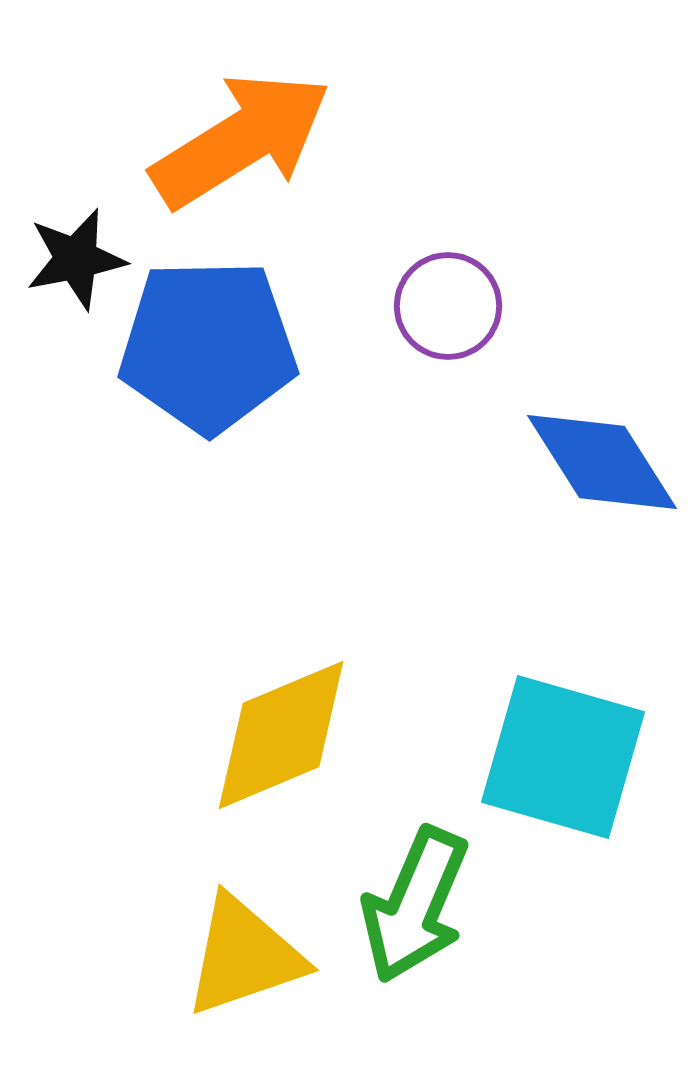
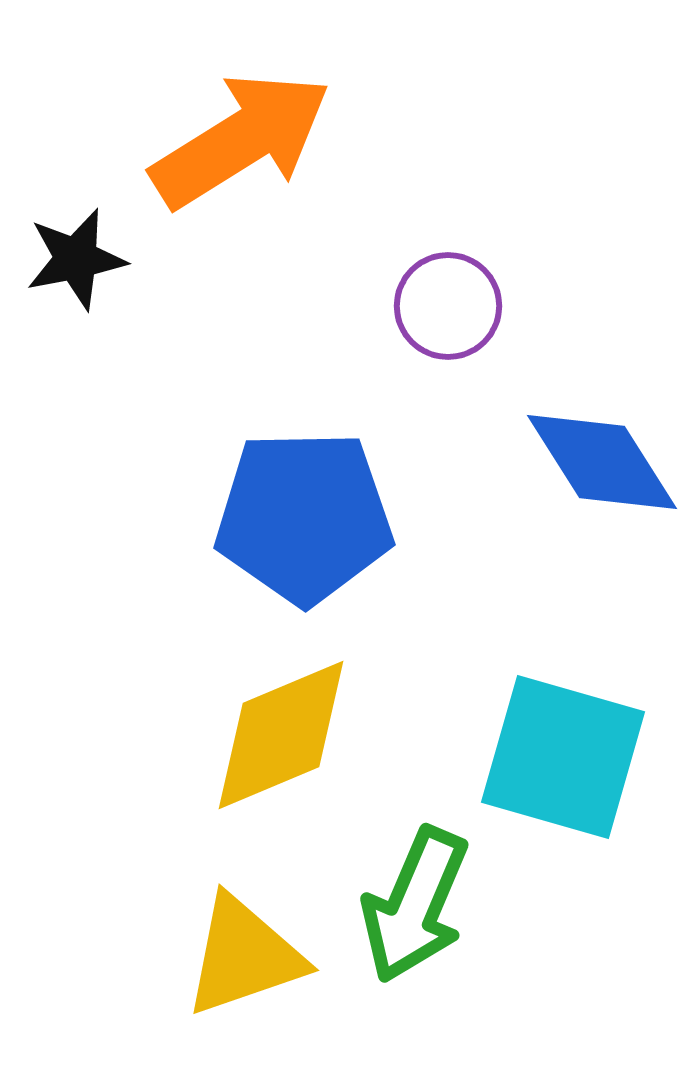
blue pentagon: moved 96 px right, 171 px down
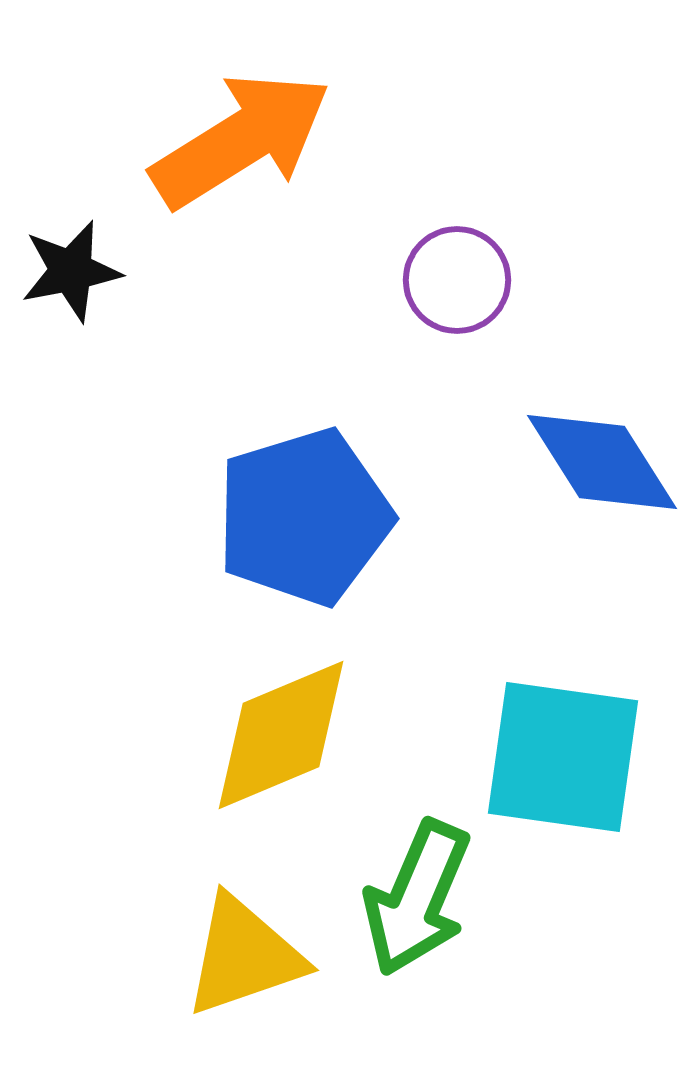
black star: moved 5 px left, 12 px down
purple circle: moved 9 px right, 26 px up
blue pentagon: rotated 16 degrees counterclockwise
cyan square: rotated 8 degrees counterclockwise
green arrow: moved 2 px right, 7 px up
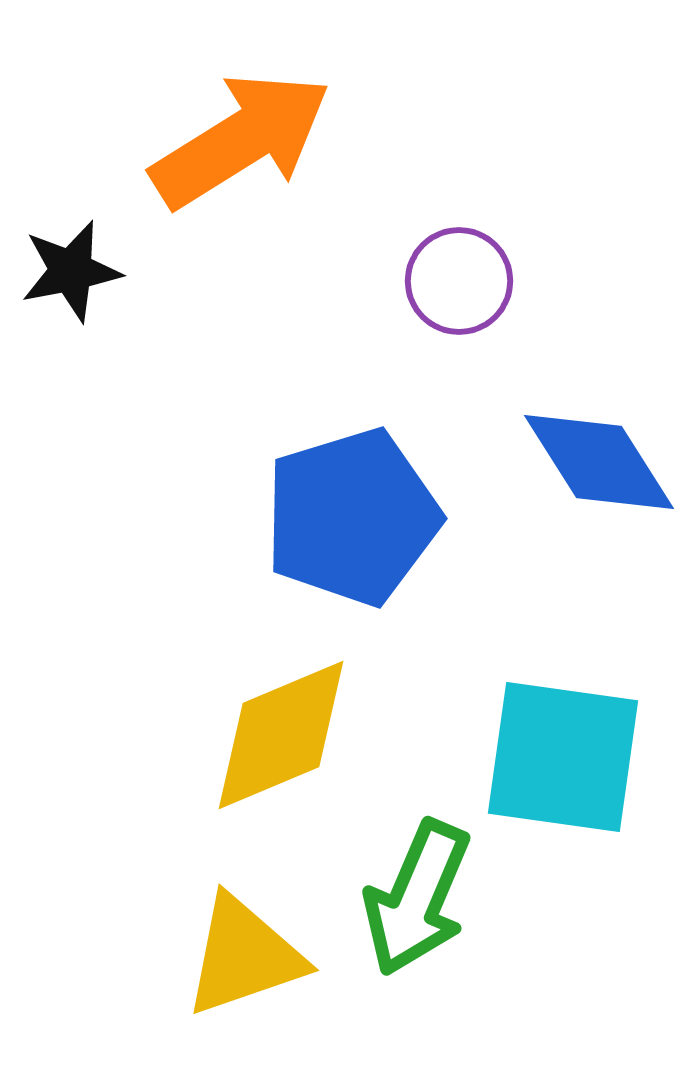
purple circle: moved 2 px right, 1 px down
blue diamond: moved 3 px left
blue pentagon: moved 48 px right
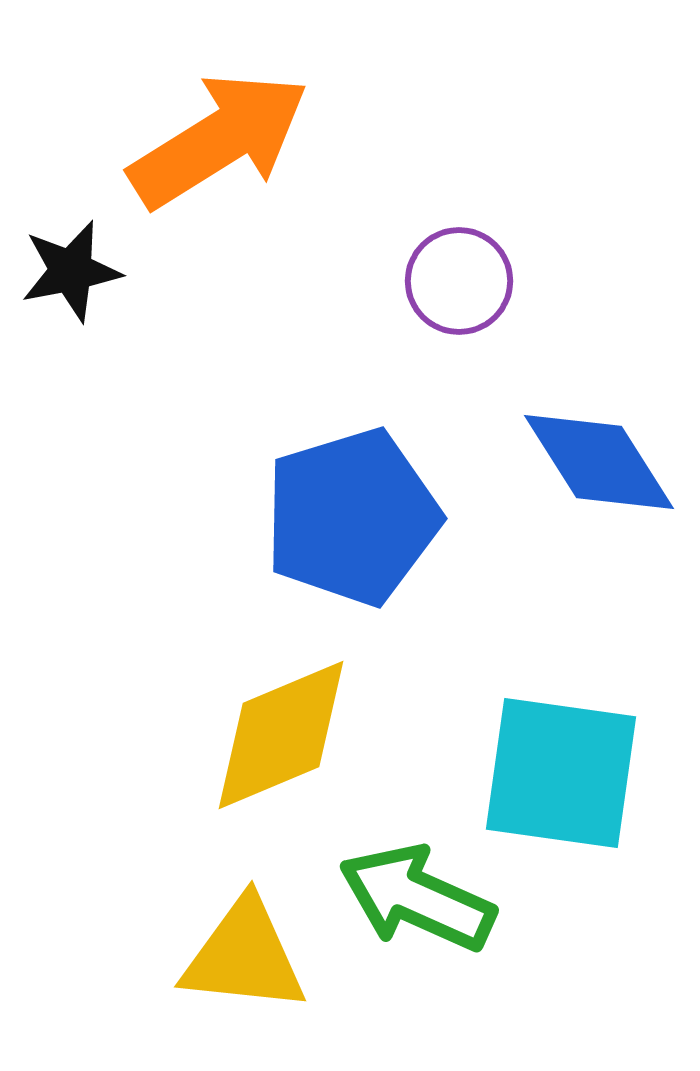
orange arrow: moved 22 px left
cyan square: moved 2 px left, 16 px down
green arrow: rotated 91 degrees clockwise
yellow triangle: rotated 25 degrees clockwise
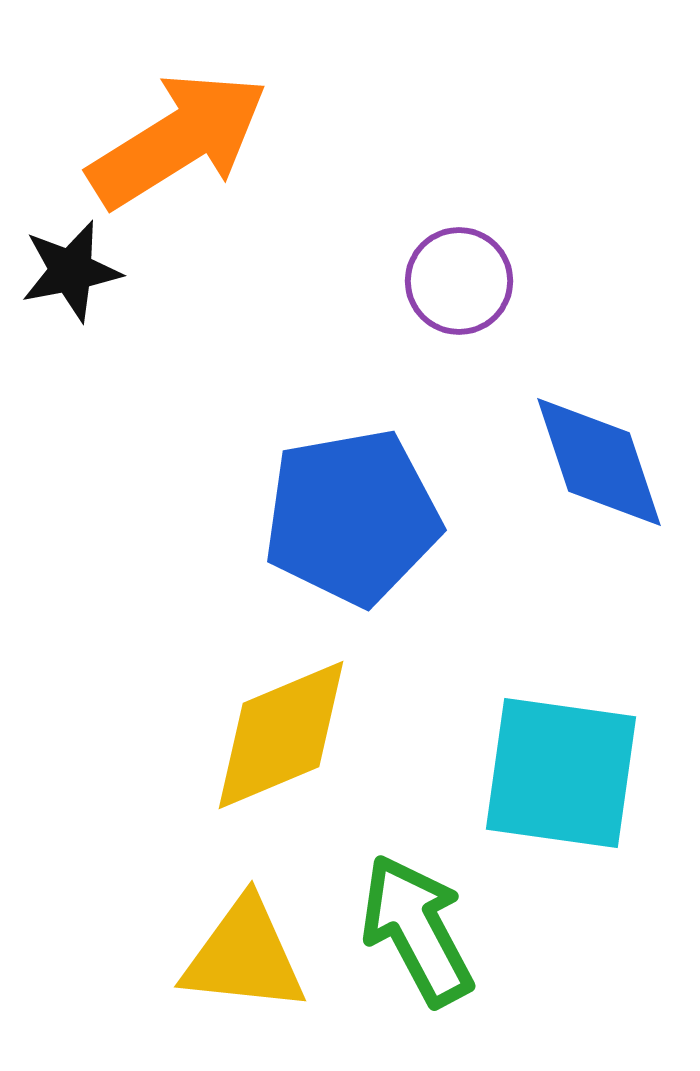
orange arrow: moved 41 px left
blue diamond: rotated 14 degrees clockwise
blue pentagon: rotated 7 degrees clockwise
green arrow: moved 32 px down; rotated 38 degrees clockwise
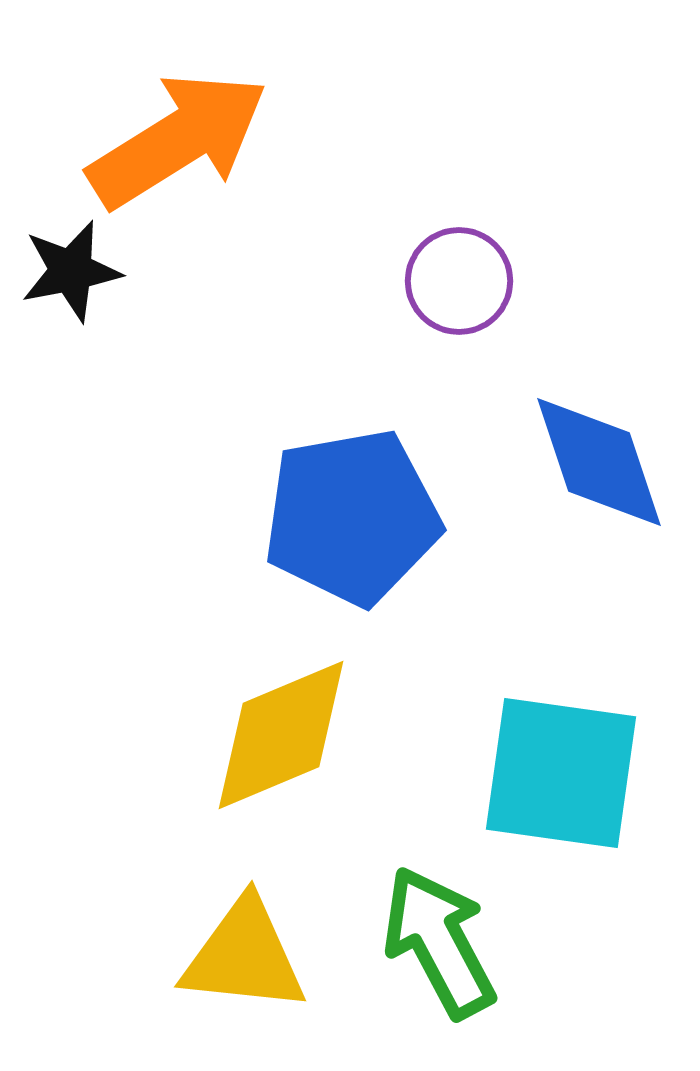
green arrow: moved 22 px right, 12 px down
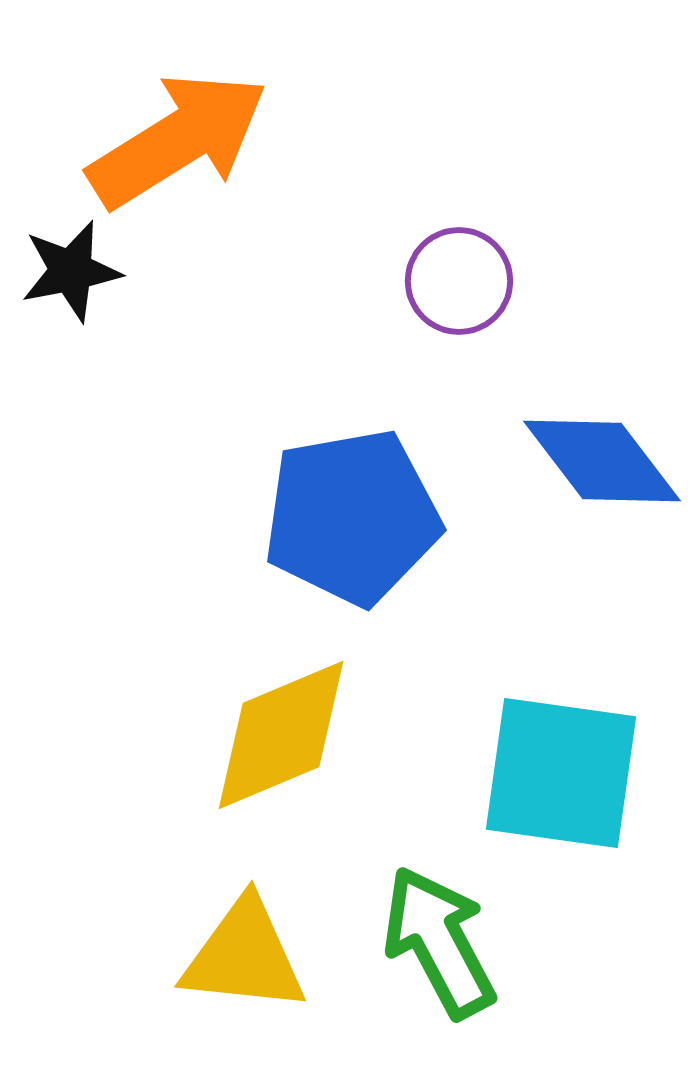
blue diamond: moved 3 px right, 1 px up; rotated 19 degrees counterclockwise
